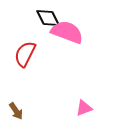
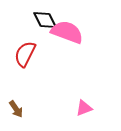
black diamond: moved 3 px left, 2 px down
brown arrow: moved 2 px up
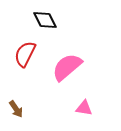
pink semicircle: moved 35 px down; rotated 60 degrees counterclockwise
pink triangle: rotated 30 degrees clockwise
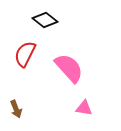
black diamond: rotated 25 degrees counterclockwise
pink semicircle: moved 2 px right, 1 px down; rotated 88 degrees clockwise
brown arrow: rotated 12 degrees clockwise
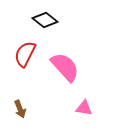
pink semicircle: moved 4 px left, 1 px up
brown arrow: moved 4 px right
